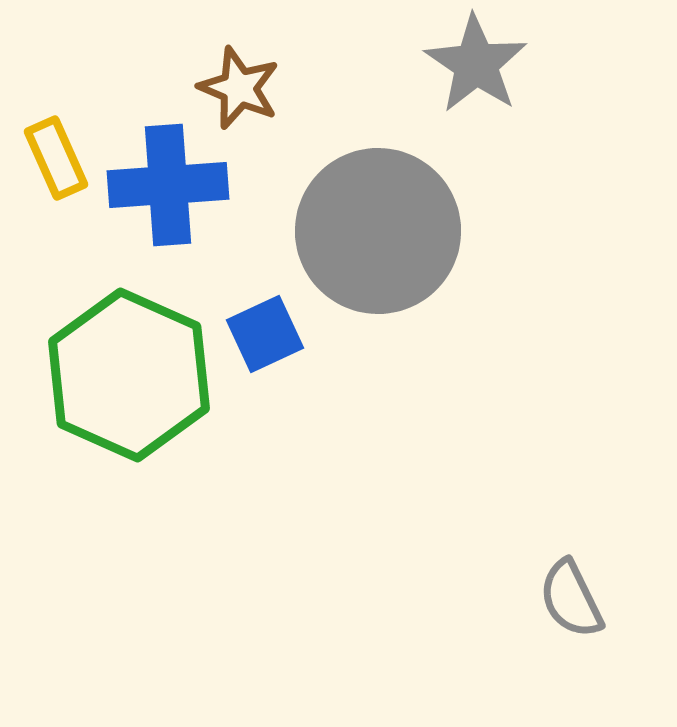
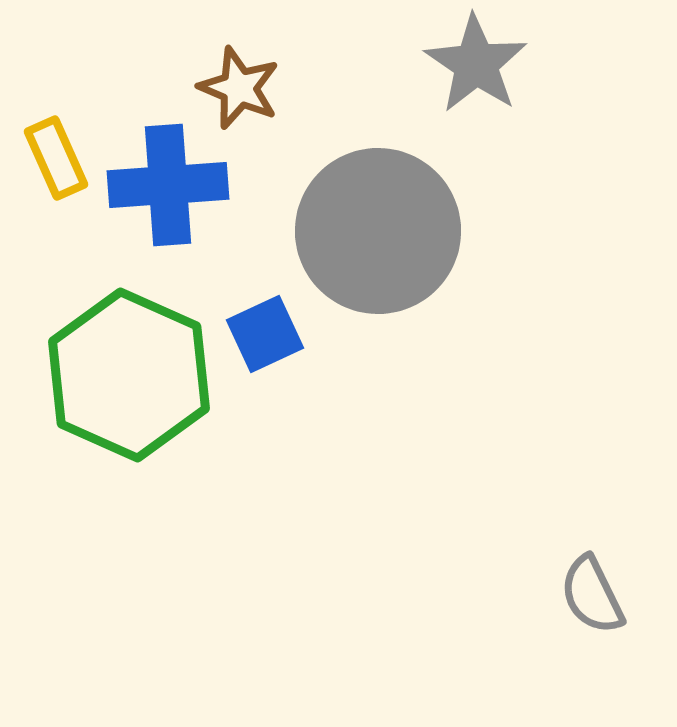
gray semicircle: moved 21 px right, 4 px up
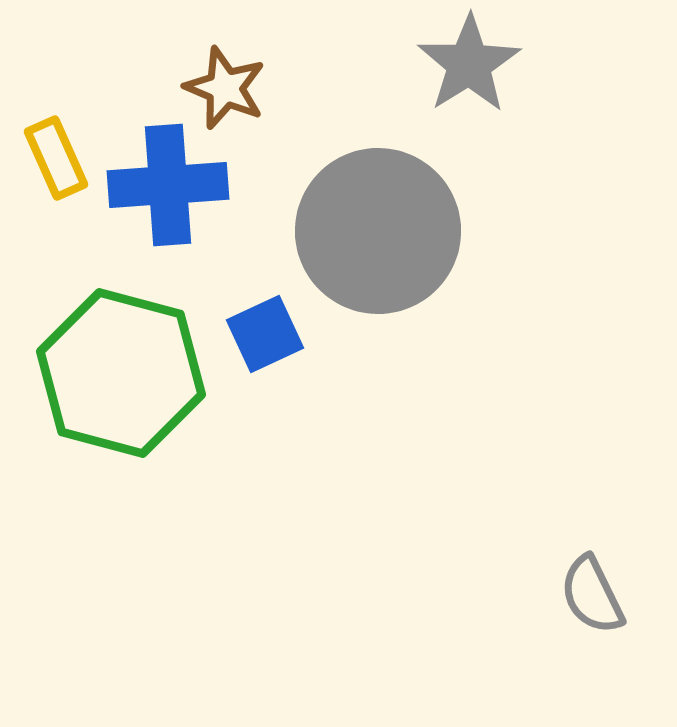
gray star: moved 7 px left; rotated 6 degrees clockwise
brown star: moved 14 px left
green hexagon: moved 8 px left, 2 px up; rotated 9 degrees counterclockwise
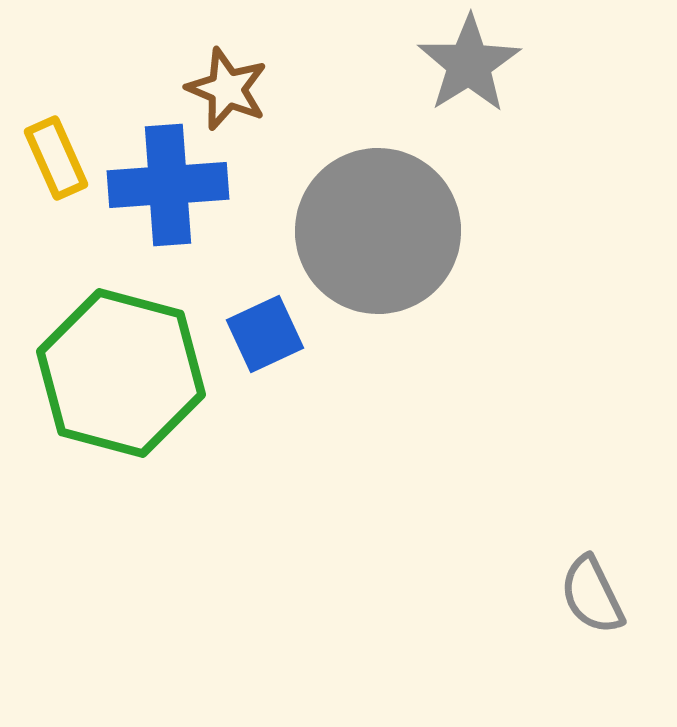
brown star: moved 2 px right, 1 px down
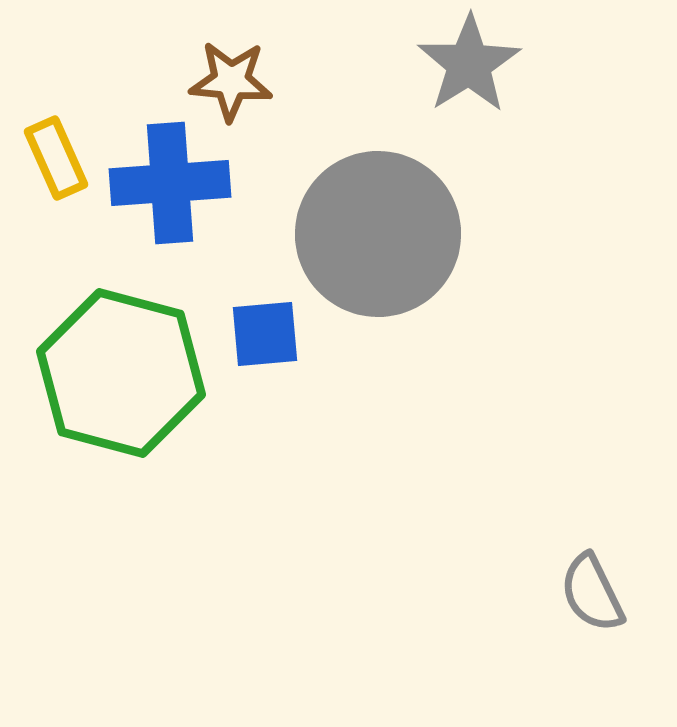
brown star: moved 4 px right, 8 px up; rotated 18 degrees counterclockwise
blue cross: moved 2 px right, 2 px up
gray circle: moved 3 px down
blue square: rotated 20 degrees clockwise
gray semicircle: moved 2 px up
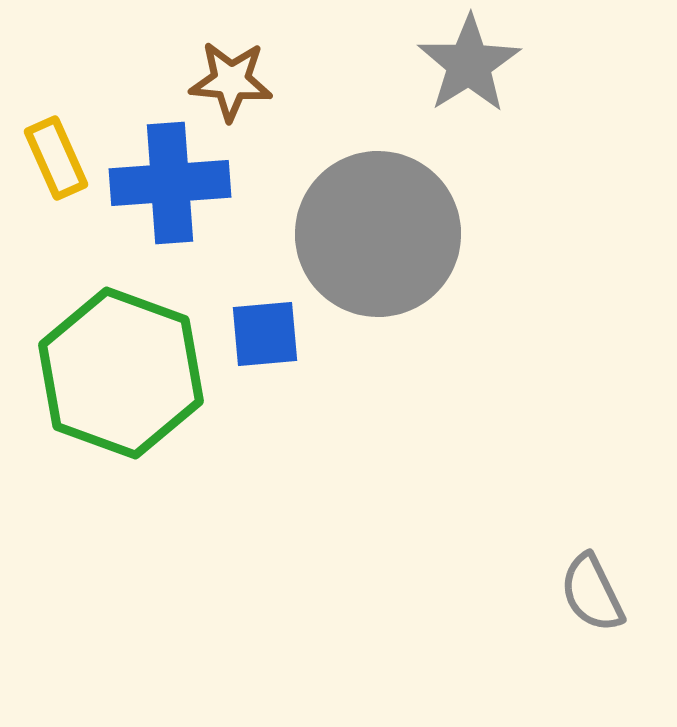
green hexagon: rotated 5 degrees clockwise
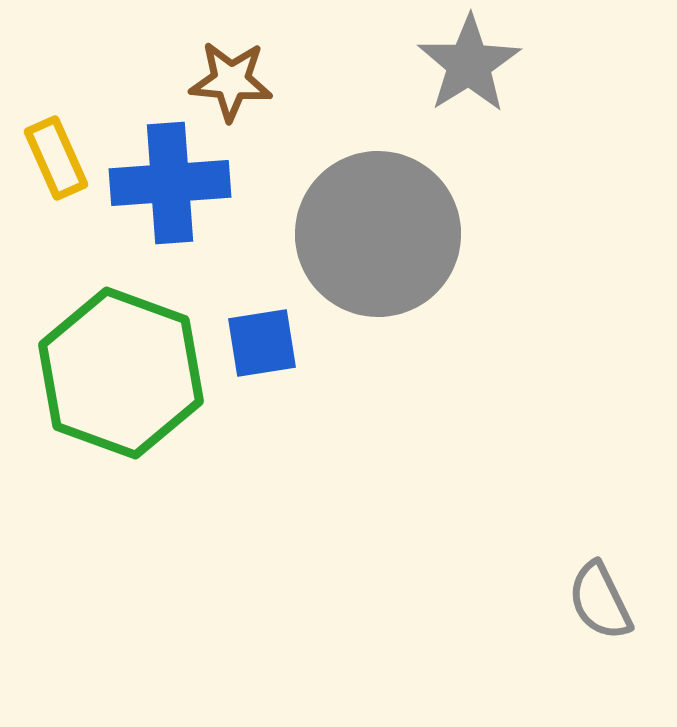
blue square: moved 3 px left, 9 px down; rotated 4 degrees counterclockwise
gray semicircle: moved 8 px right, 8 px down
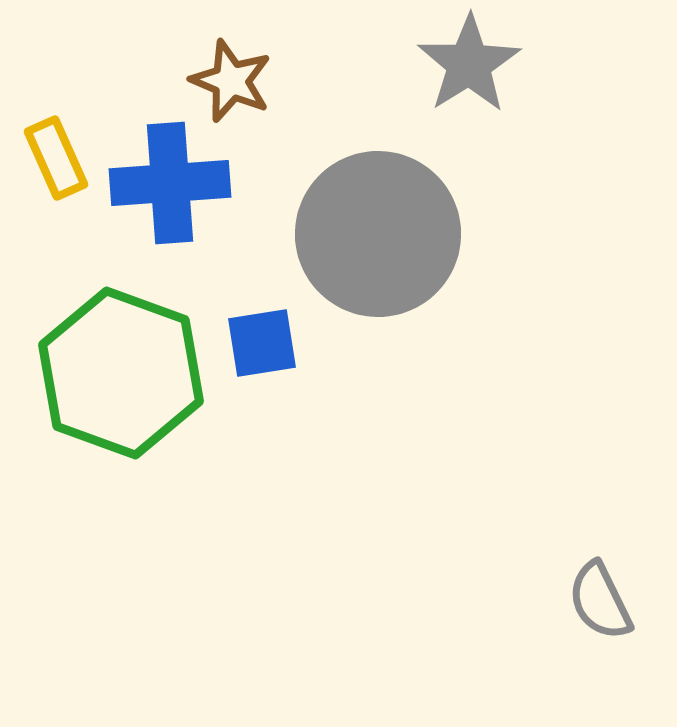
brown star: rotated 18 degrees clockwise
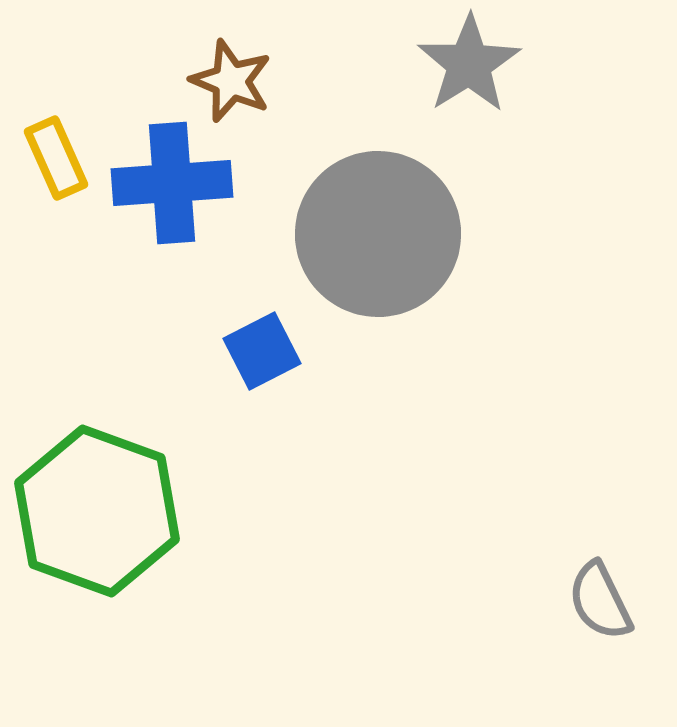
blue cross: moved 2 px right
blue square: moved 8 px down; rotated 18 degrees counterclockwise
green hexagon: moved 24 px left, 138 px down
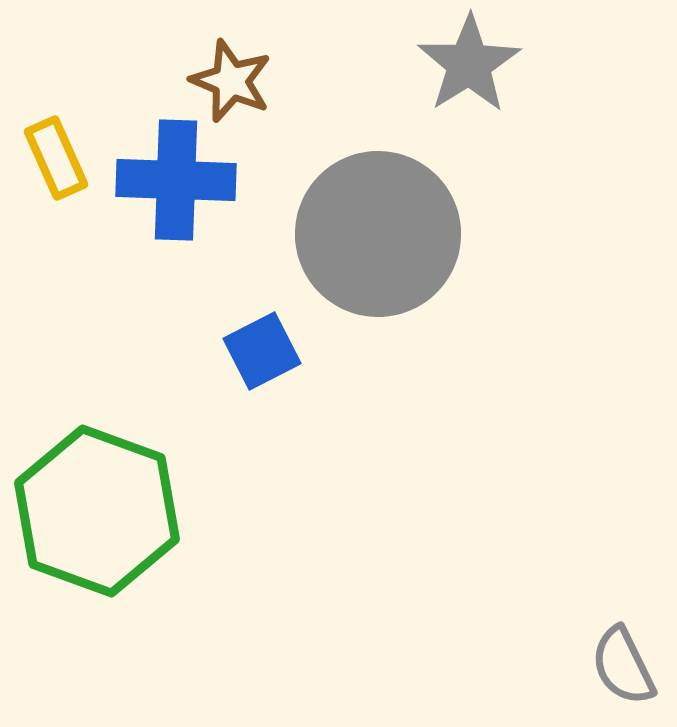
blue cross: moved 4 px right, 3 px up; rotated 6 degrees clockwise
gray semicircle: moved 23 px right, 65 px down
